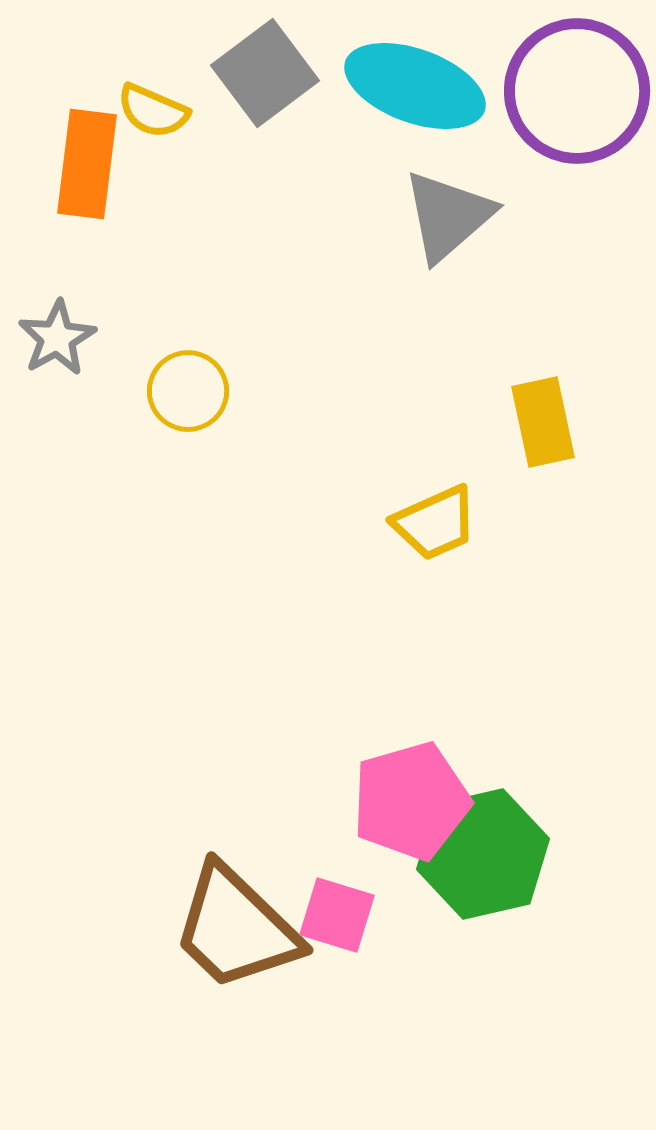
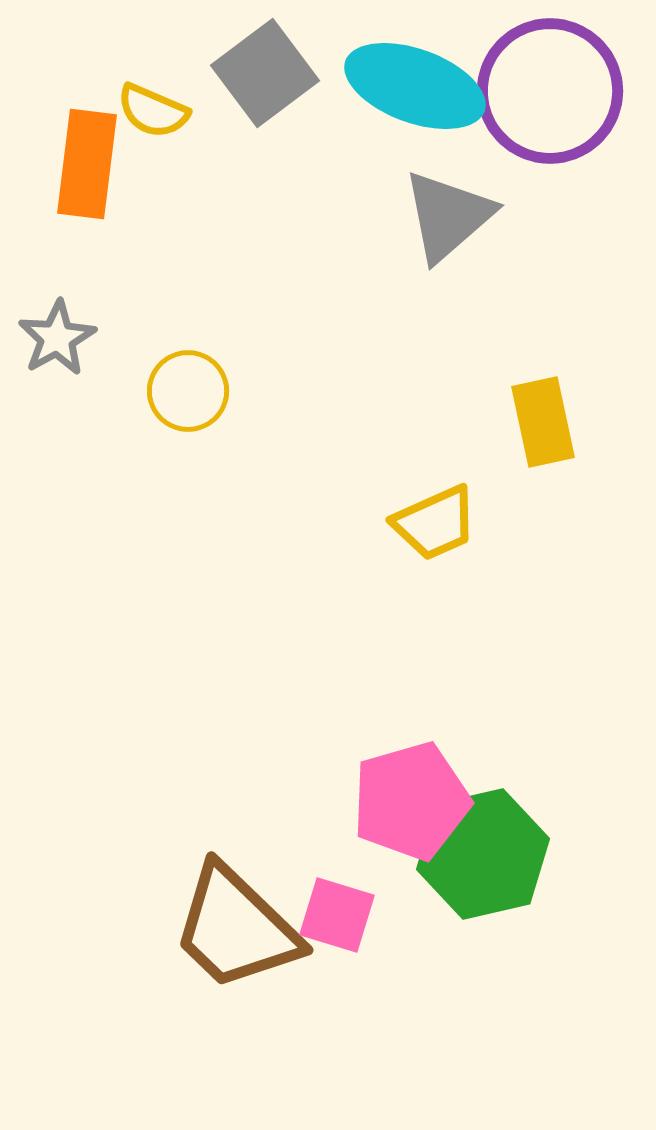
purple circle: moved 27 px left
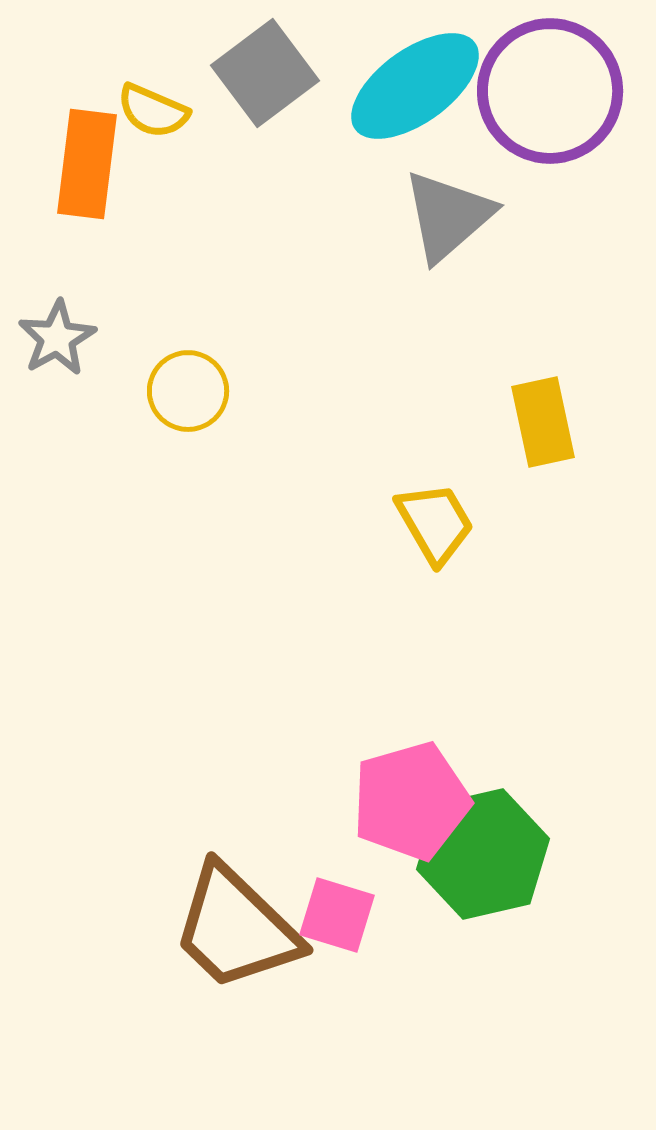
cyan ellipse: rotated 56 degrees counterclockwise
yellow trapezoid: rotated 96 degrees counterclockwise
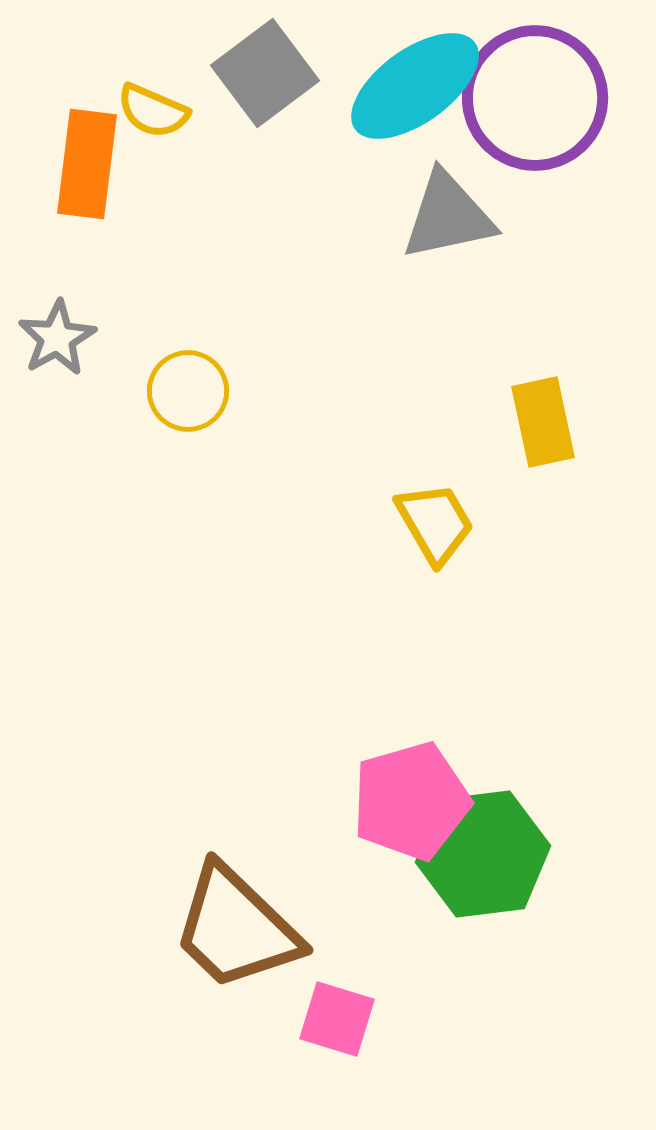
purple circle: moved 15 px left, 7 px down
gray triangle: rotated 29 degrees clockwise
green hexagon: rotated 6 degrees clockwise
pink square: moved 104 px down
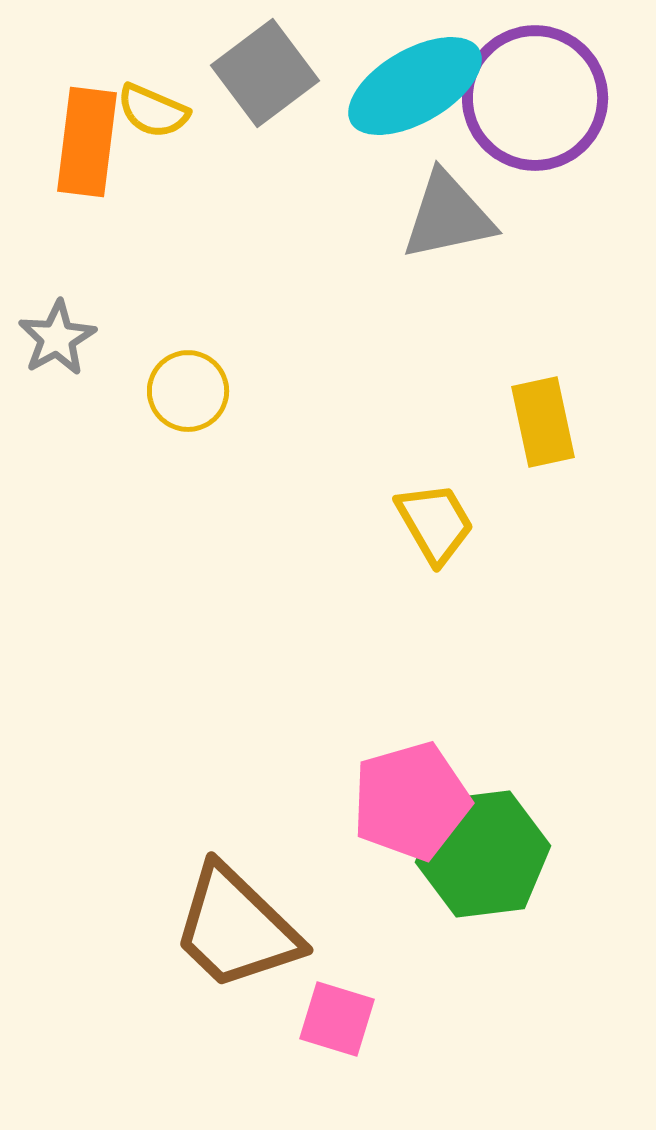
cyan ellipse: rotated 6 degrees clockwise
orange rectangle: moved 22 px up
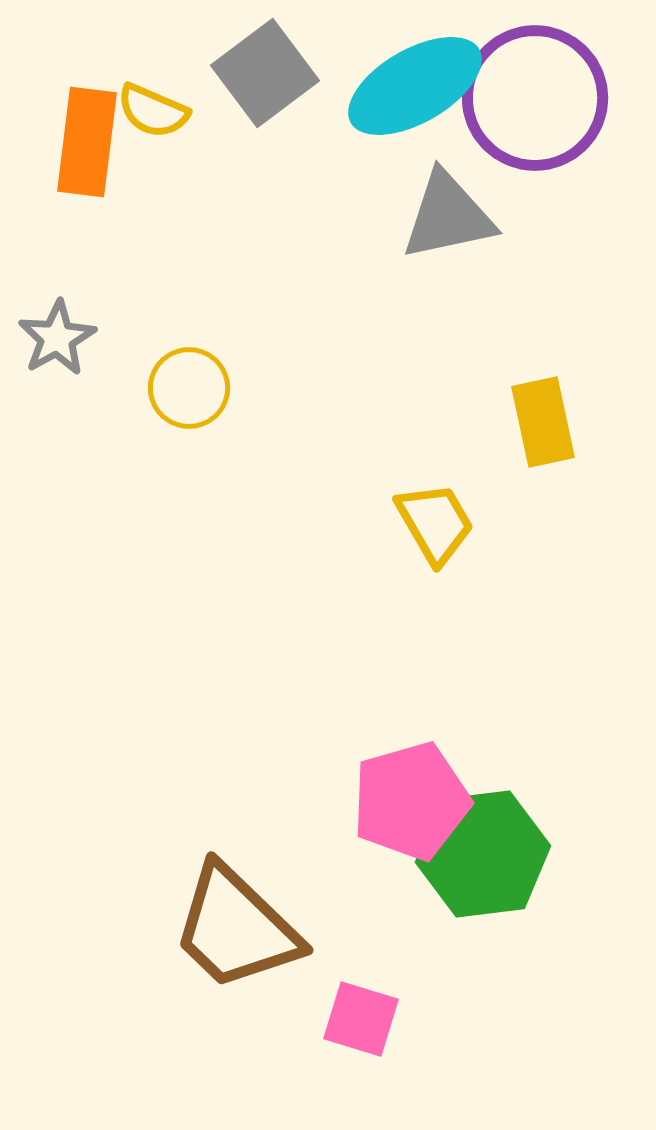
yellow circle: moved 1 px right, 3 px up
pink square: moved 24 px right
